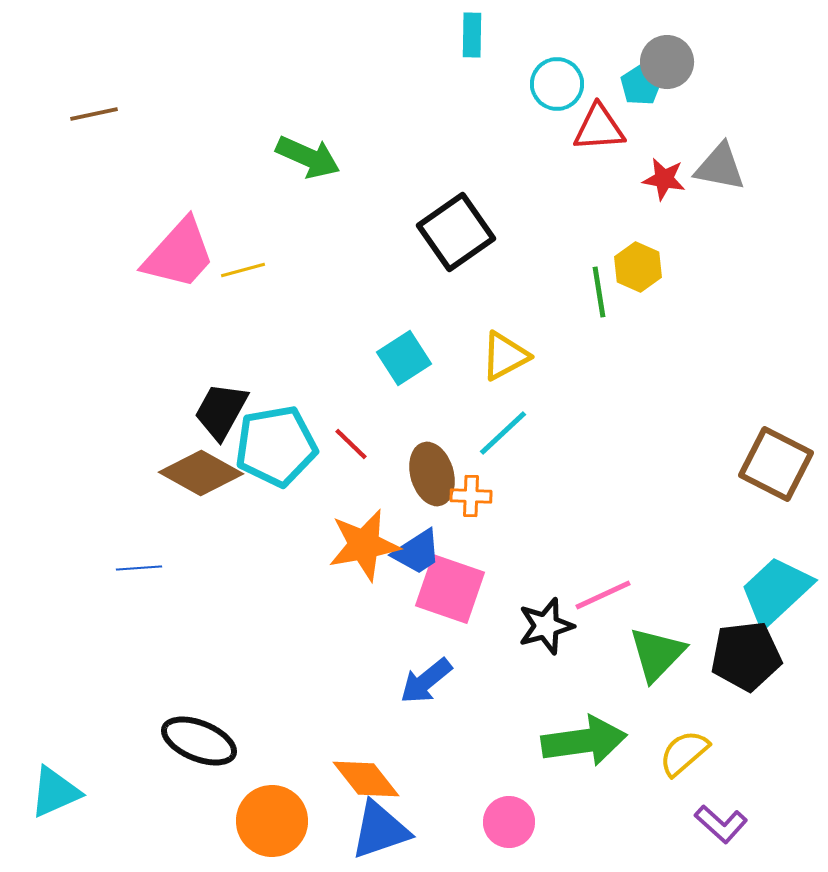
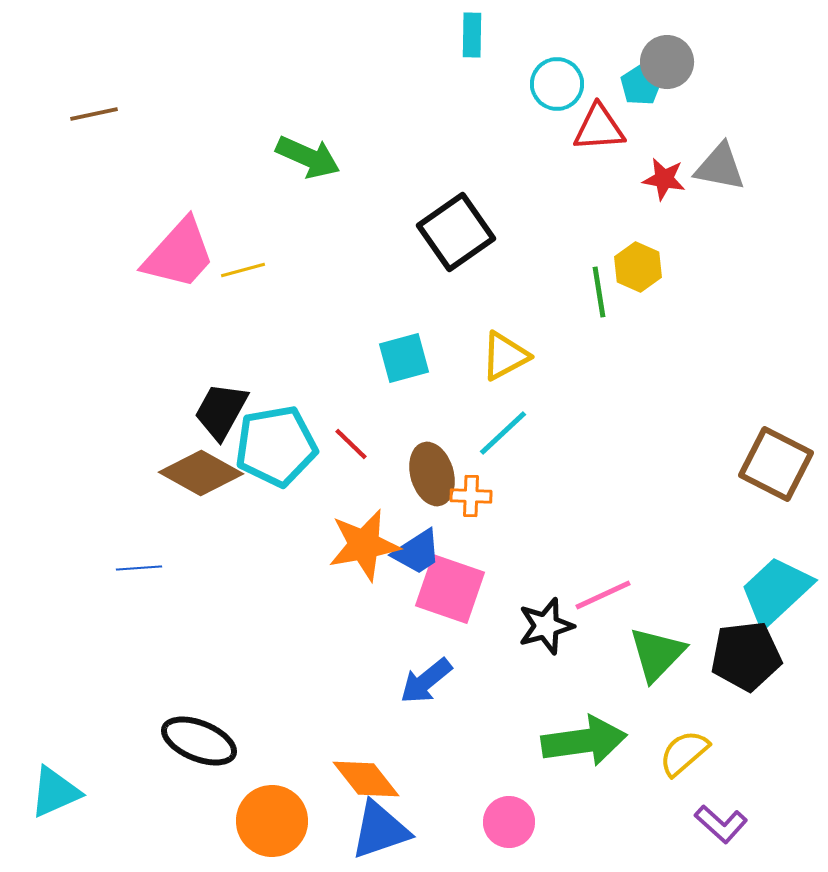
cyan square at (404, 358): rotated 18 degrees clockwise
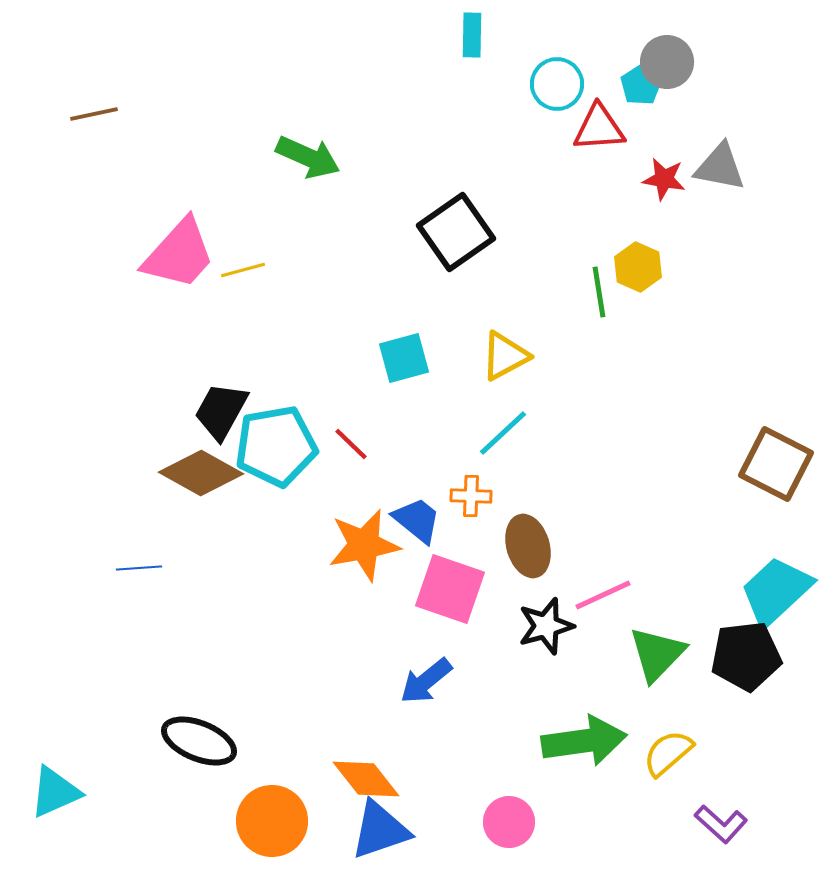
brown ellipse at (432, 474): moved 96 px right, 72 px down
blue trapezoid at (417, 552): moved 32 px up; rotated 108 degrees counterclockwise
yellow semicircle at (684, 753): moved 16 px left
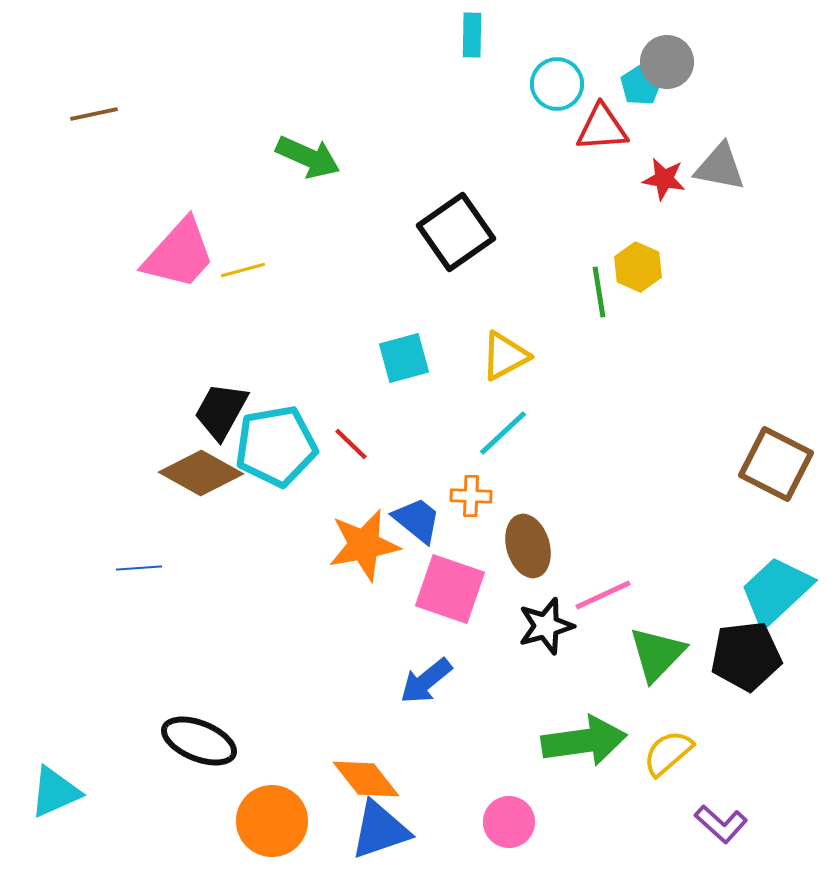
red triangle at (599, 128): moved 3 px right
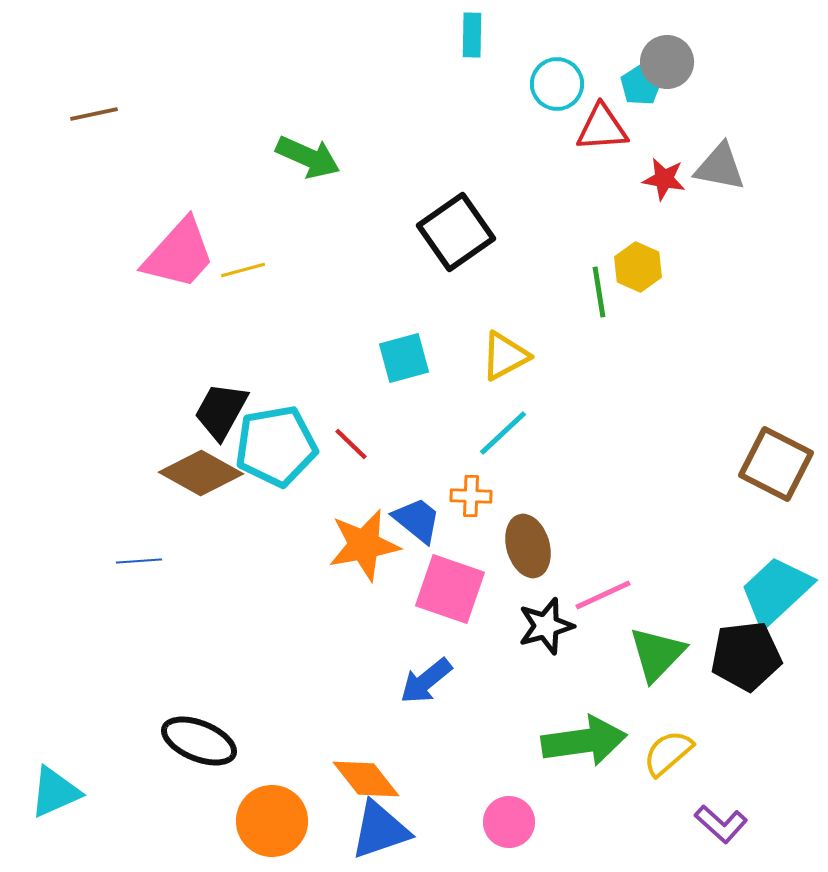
blue line at (139, 568): moved 7 px up
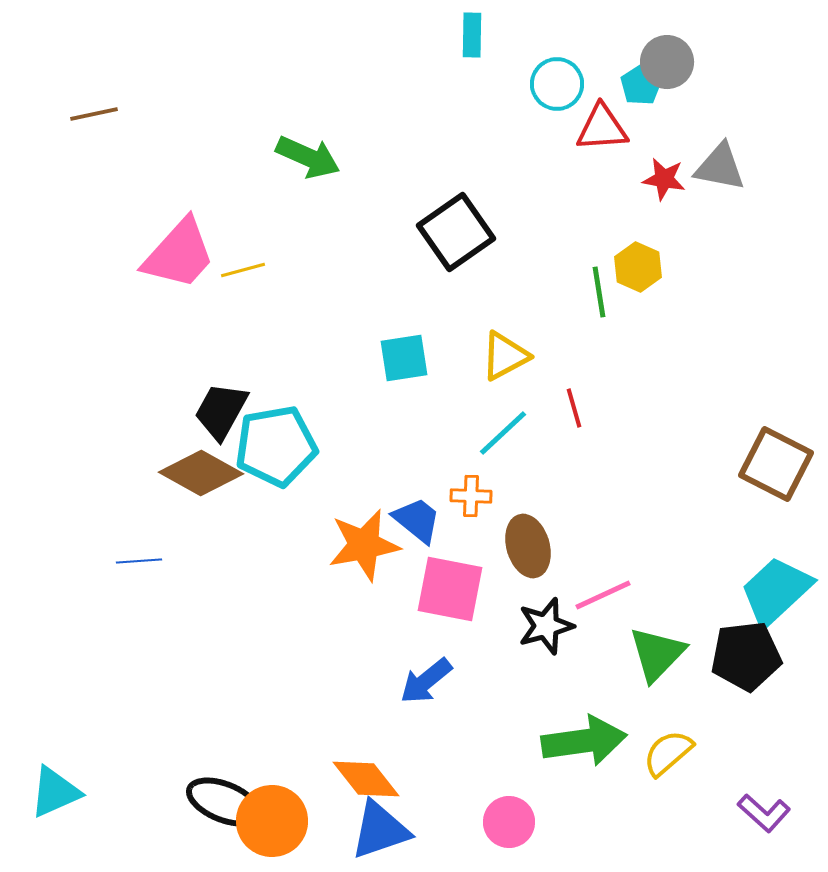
cyan square at (404, 358): rotated 6 degrees clockwise
red line at (351, 444): moved 223 px right, 36 px up; rotated 30 degrees clockwise
pink square at (450, 589): rotated 8 degrees counterclockwise
black ellipse at (199, 741): moved 25 px right, 61 px down
purple L-shape at (721, 824): moved 43 px right, 11 px up
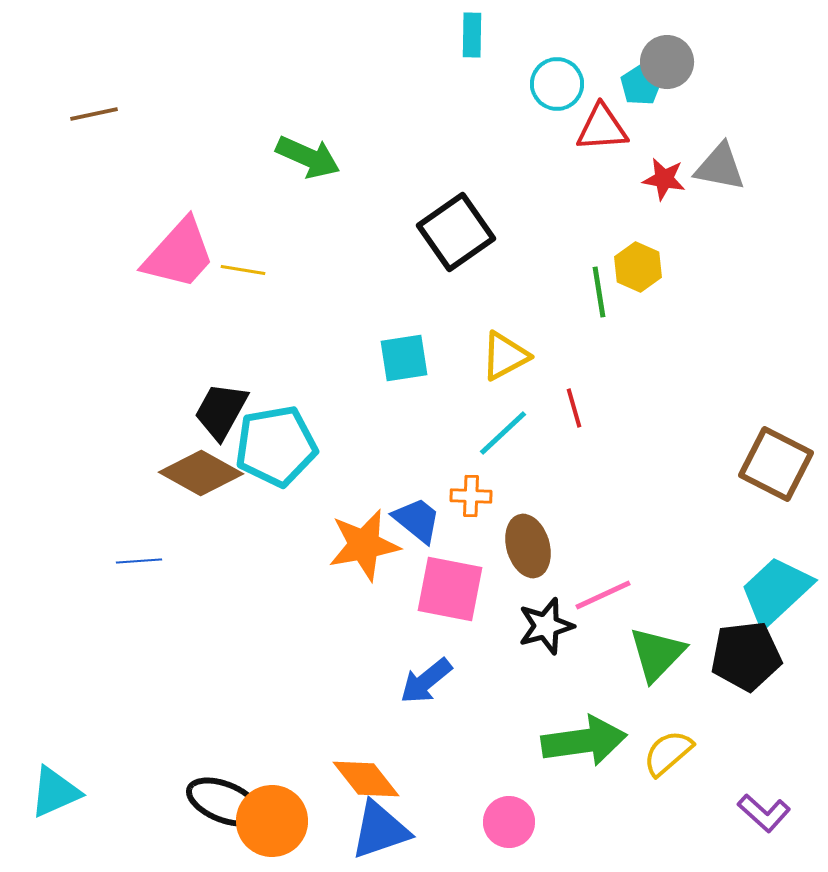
yellow line at (243, 270): rotated 24 degrees clockwise
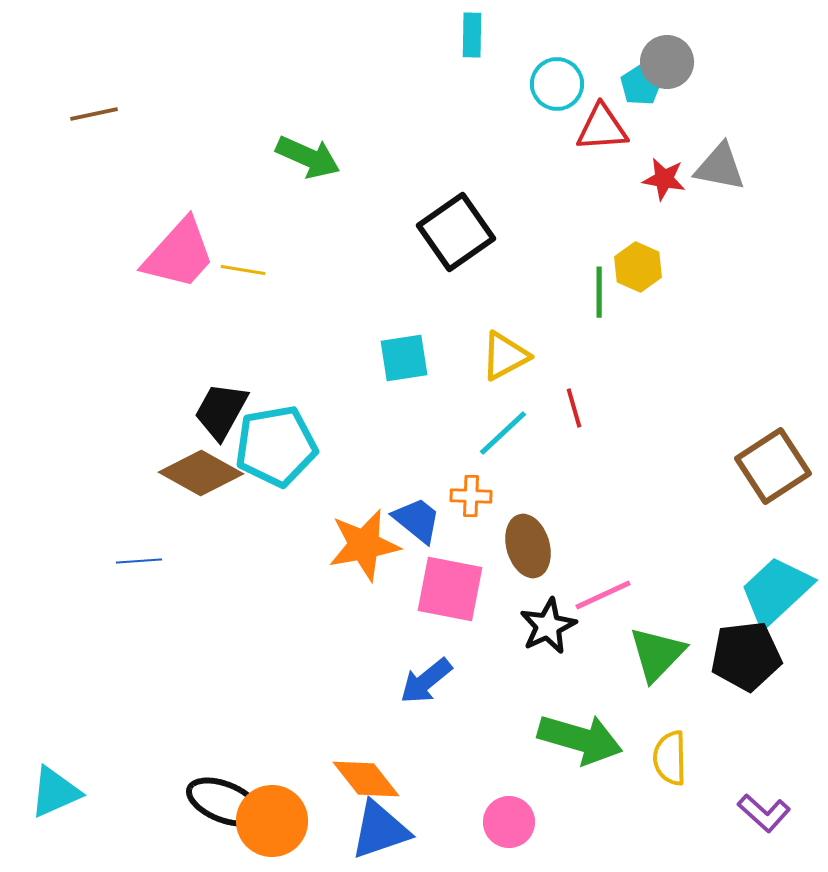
green line at (599, 292): rotated 9 degrees clockwise
brown square at (776, 464): moved 3 px left, 2 px down; rotated 30 degrees clockwise
black star at (546, 626): moved 2 px right; rotated 10 degrees counterclockwise
green arrow at (584, 741): moved 4 px left, 2 px up; rotated 24 degrees clockwise
yellow semicircle at (668, 753): moved 2 px right, 5 px down; rotated 50 degrees counterclockwise
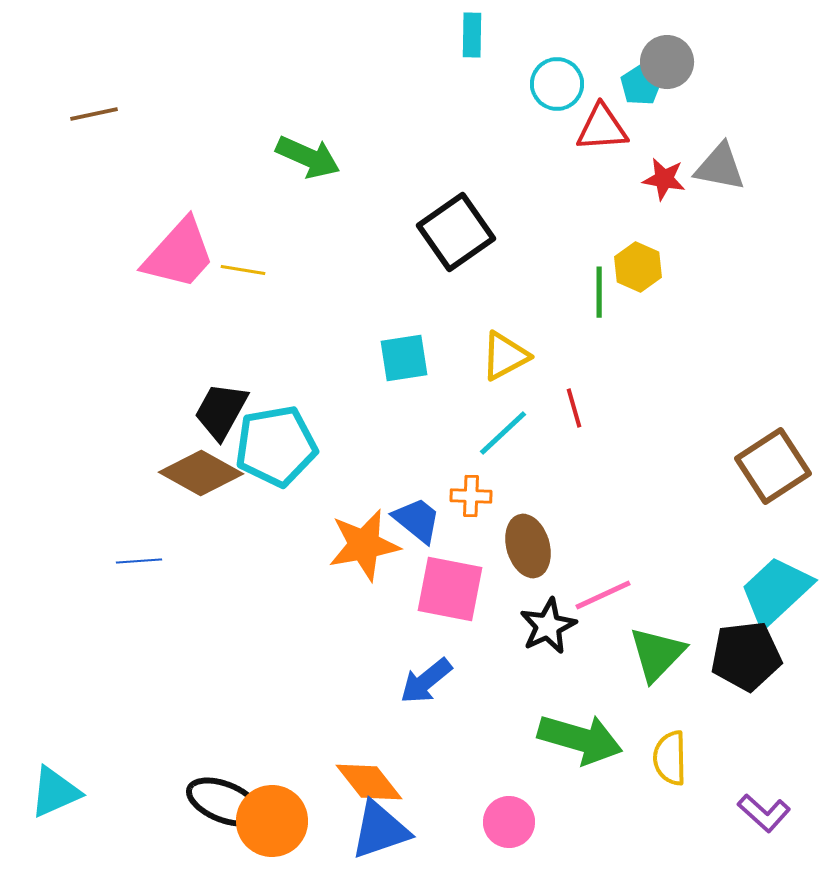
orange diamond at (366, 779): moved 3 px right, 3 px down
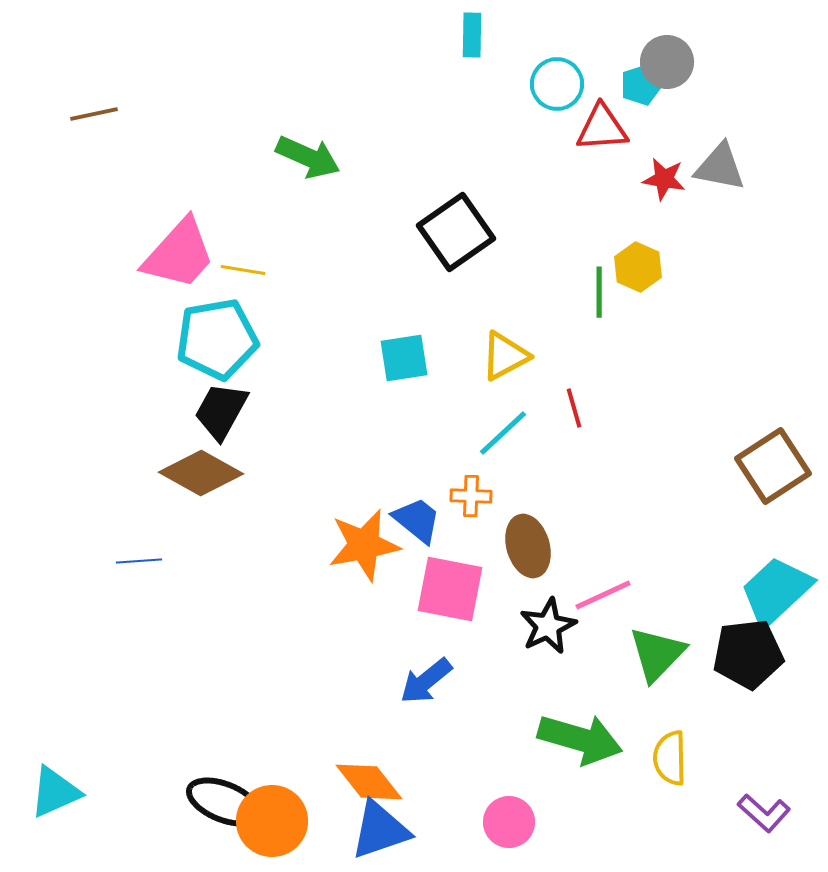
cyan pentagon at (641, 85): rotated 15 degrees clockwise
cyan pentagon at (276, 446): moved 59 px left, 107 px up
black pentagon at (746, 656): moved 2 px right, 2 px up
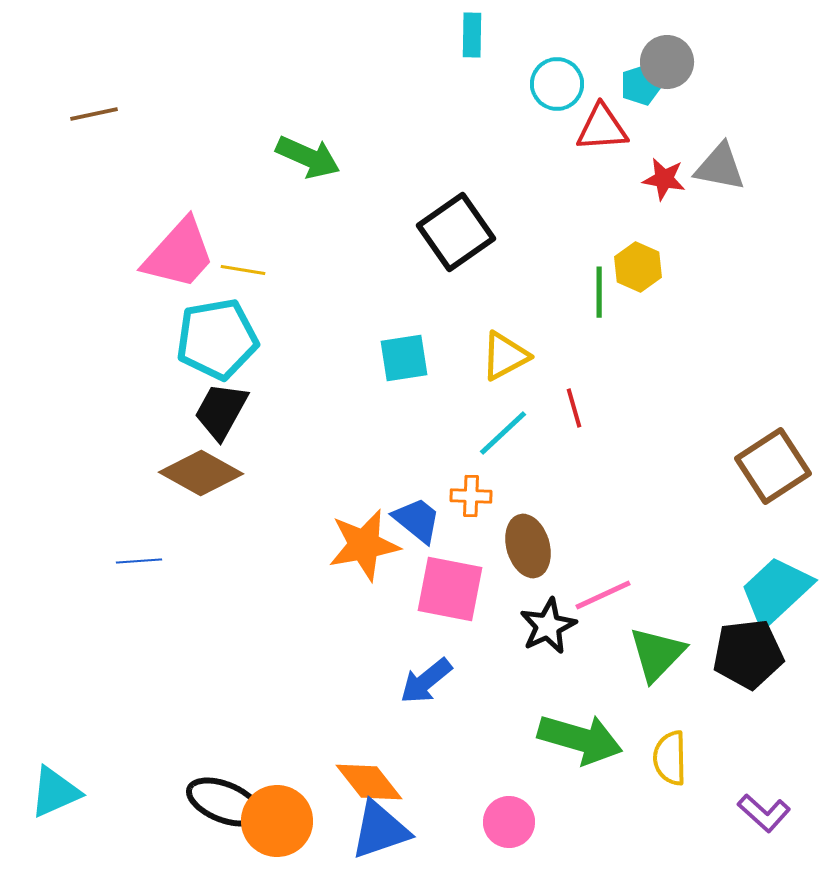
orange circle at (272, 821): moved 5 px right
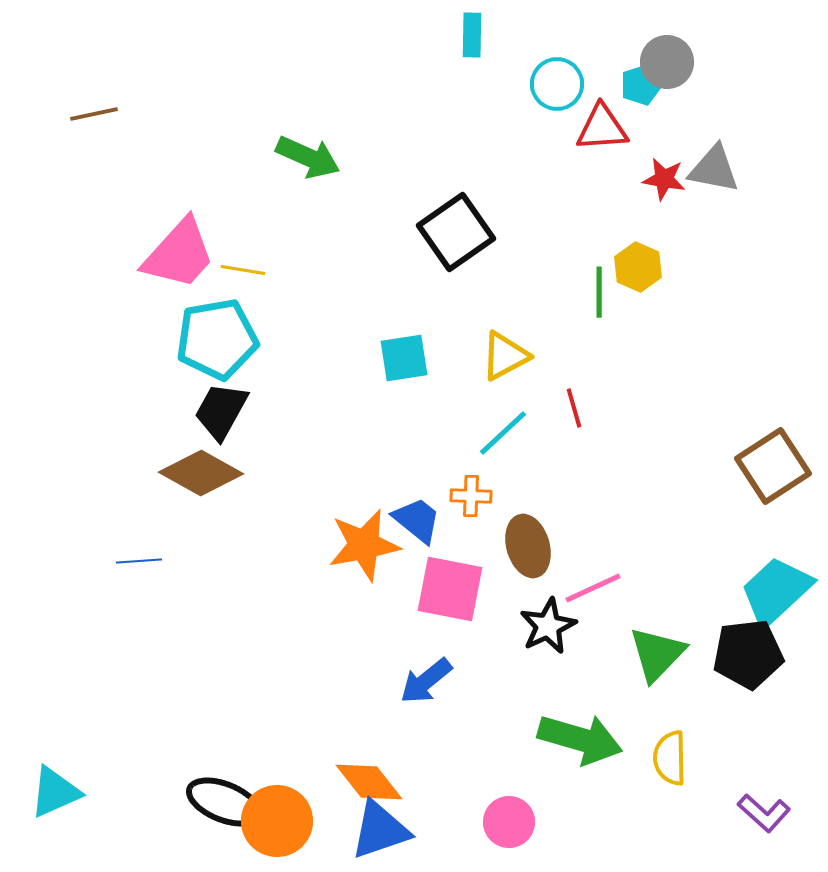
gray triangle at (720, 167): moved 6 px left, 2 px down
pink line at (603, 595): moved 10 px left, 7 px up
